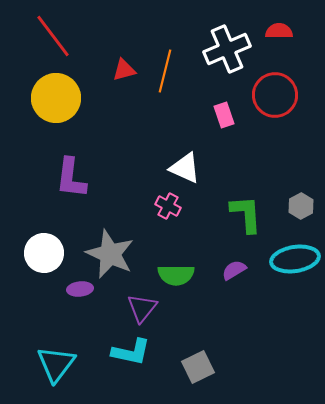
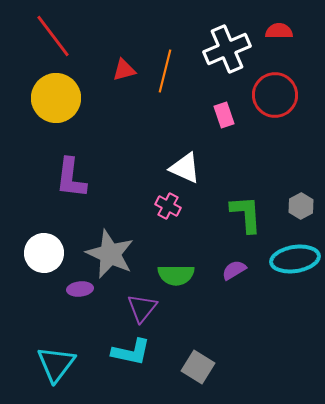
gray square: rotated 32 degrees counterclockwise
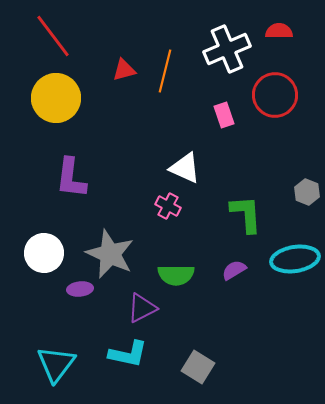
gray hexagon: moved 6 px right, 14 px up; rotated 10 degrees counterclockwise
purple triangle: rotated 24 degrees clockwise
cyan L-shape: moved 3 px left, 2 px down
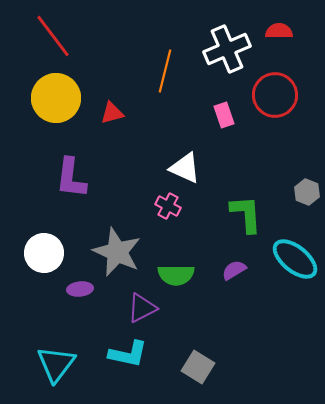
red triangle: moved 12 px left, 43 px down
gray star: moved 7 px right, 2 px up
cyan ellipse: rotated 48 degrees clockwise
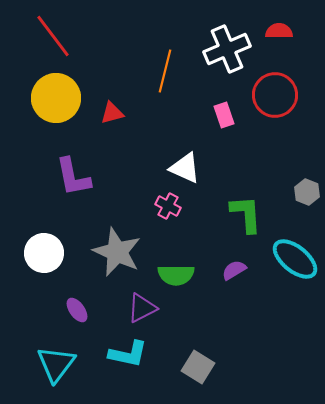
purple L-shape: moved 2 px right, 1 px up; rotated 18 degrees counterclockwise
purple ellipse: moved 3 px left, 21 px down; rotated 60 degrees clockwise
